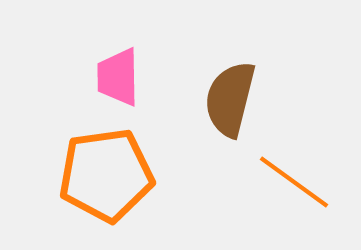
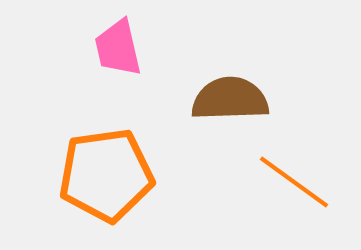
pink trapezoid: moved 29 px up; rotated 12 degrees counterclockwise
brown semicircle: rotated 74 degrees clockwise
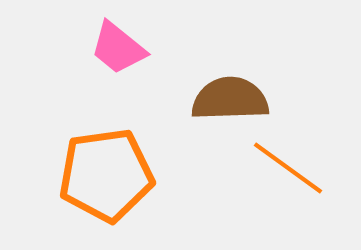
pink trapezoid: rotated 38 degrees counterclockwise
orange line: moved 6 px left, 14 px up
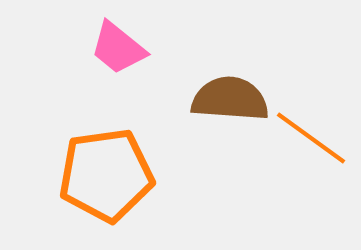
brown semicircle: rotated 6 degrees clockwise
orange line: moved 23 px right, 30 px up
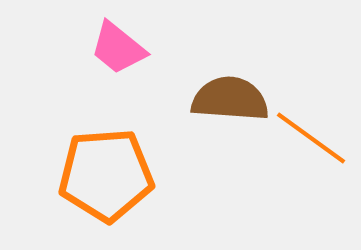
orange pentagon: rotated 4 degrees clockwise
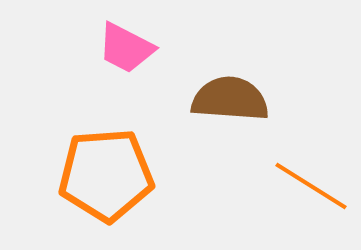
pink trapezoid: moved 8 px right; rotated 12 degrees counterclockwise
orange line: moved 48 px down; rotated 4 degrees counterclockwise
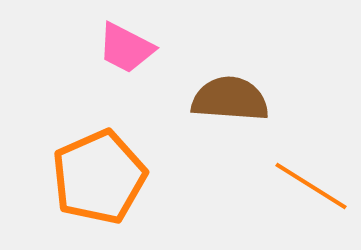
orange pentagon: moved 7 px left, 2 px down; rotated 20 degrees counterclockwise
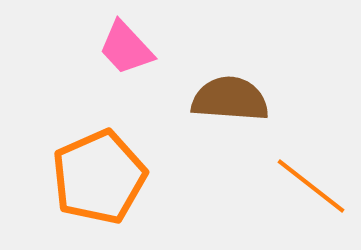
pink trapezoid: rotated 20 degrees clockwise
orange line: rotated 6 degrees clockwise
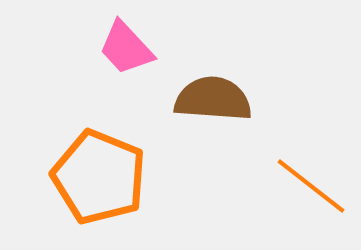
brown semicircle: moved 17 px left
orange pentagon: rotated 26 degrees counterclockwise
